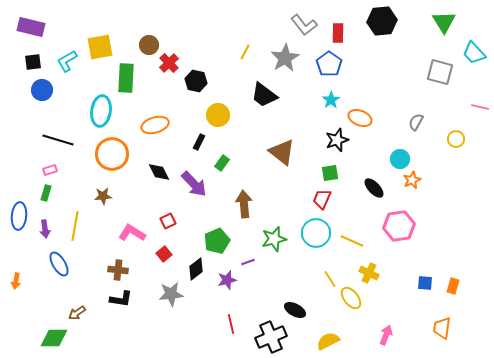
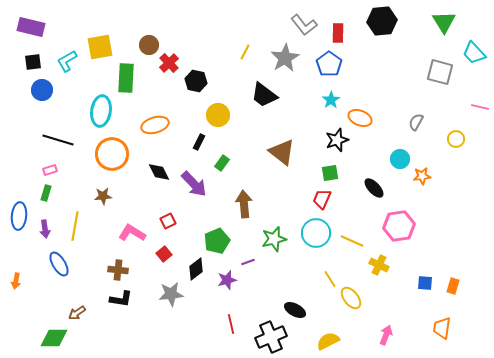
orange star at (412, 180): moved 10 px right, 4 px up; rotated 18 degrees clockwise
yellow cross at (369, 273): moved 10 px right, 8 px up
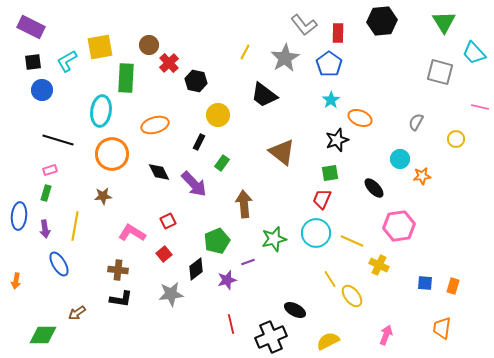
purple rectangle at (31, 27): rotated 12 degrees clockwise
yellow ellipse at (351, 298): moved 1 px right, 2 px up
green diamond at (54, 338): moved 11 px left, 3 px up
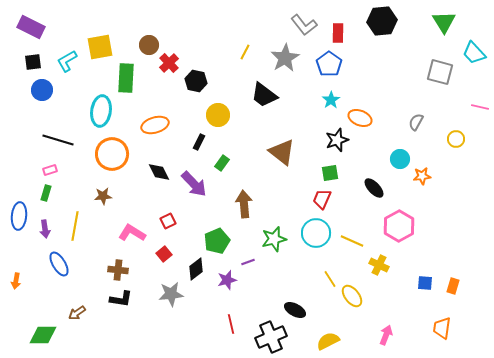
pink hexagon at (399, 226): rotated 20 degrees counterclockwise
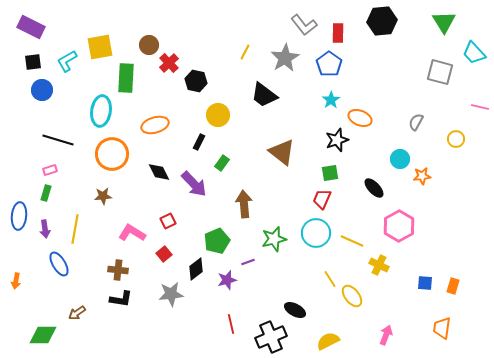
yellow line at (75, 226): moved 3 px down
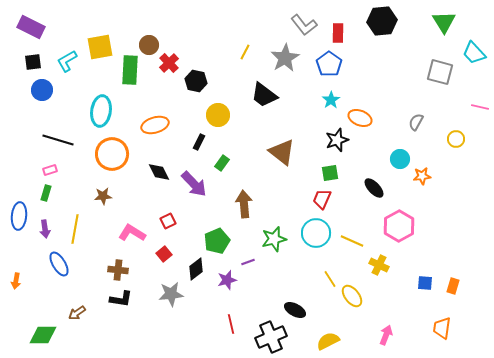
green rectangle at (126, 78): moved 4 px right, 8 px up
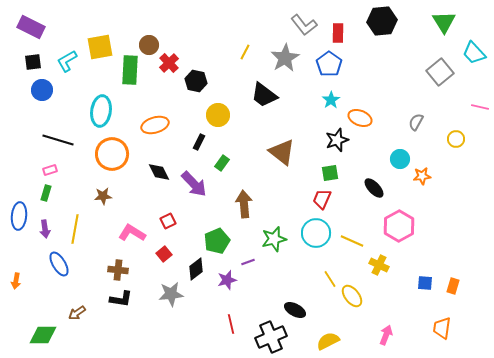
gray square at (440, 72): rotated 36 degrees clockwise
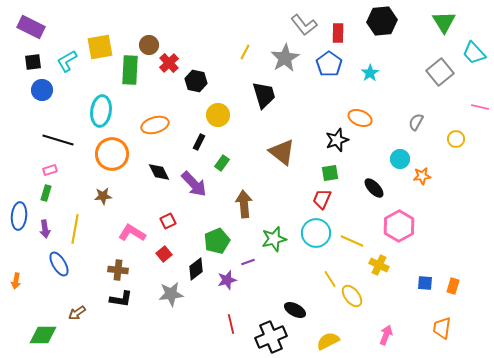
black trapezoid at (264, 95): rotated 144 degrees counterclockwise
cyan star at (331, 100): moved 39 px right, 27 px up
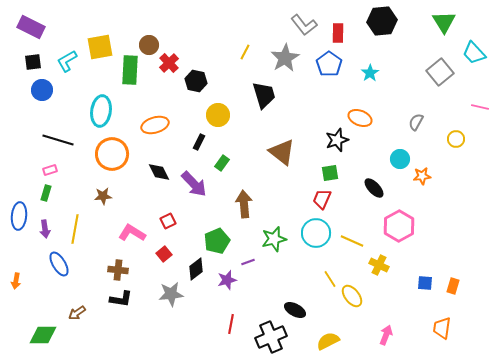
red line at (231, 324): rotated 24 degrees clockwise
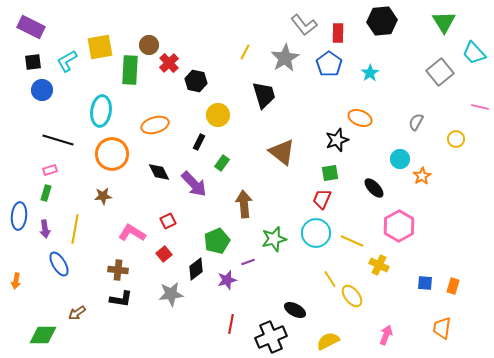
orange star at (422, 176): rotated 24 degrees counterclockwise
